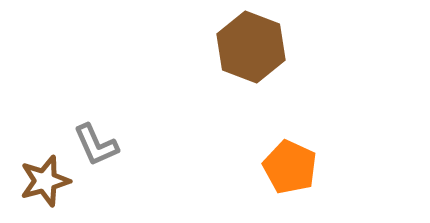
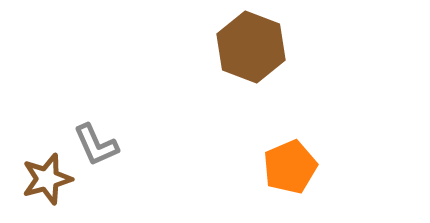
orange pentagon: rotated 24 degrees clockwise
brown star: moved 2 px right, 2 px up
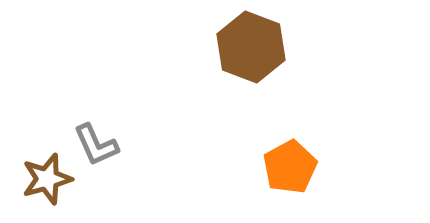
orange pentagon: rotated 6 degrees counterclockwise
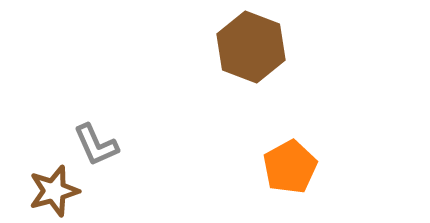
brown star: moved 7 px right, 12 px down
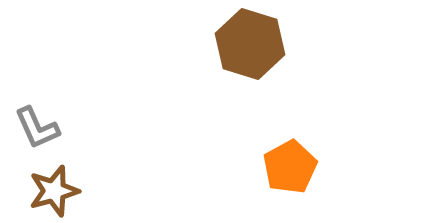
brown hexagon: moved 1 px left, 3 px up; rotated 4 degrees counterclockwise
gray L-shape: moved 59 px left, 17 px up
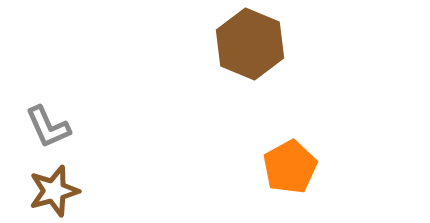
brown hexagon: rotated 6 degrees clockwise
gray L-shape: moved 11 px right, 1 px up
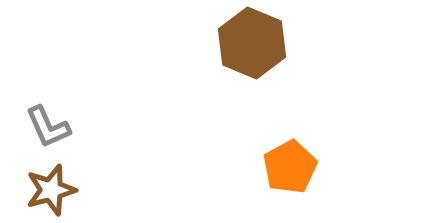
brown hexagon: moved 2 px right, 1 px up
brown star: moved 3 px left, 1 px up
